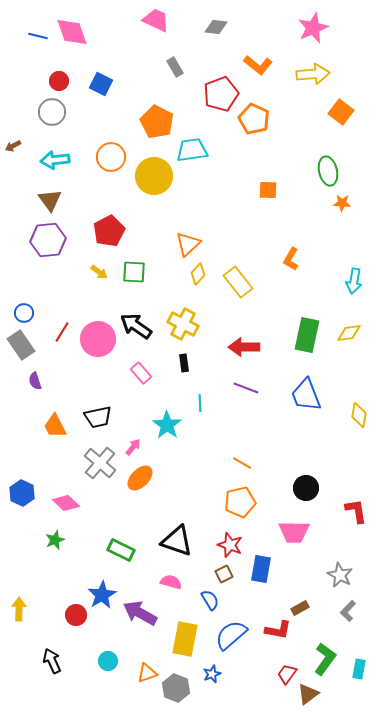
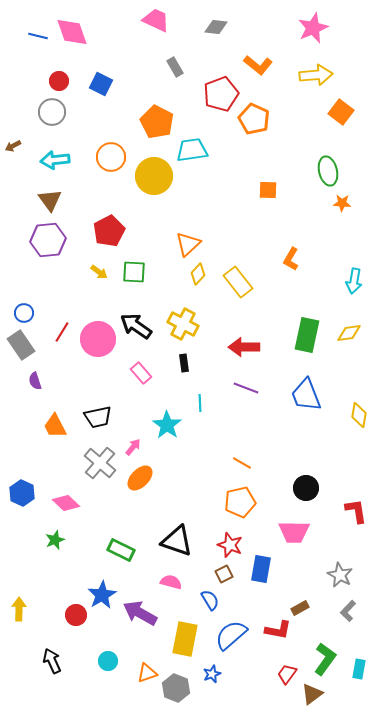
yellow arrow at (313, 74): moved 3 px right, 1 px down
brown triangle at (308, 694): moved 4 px right
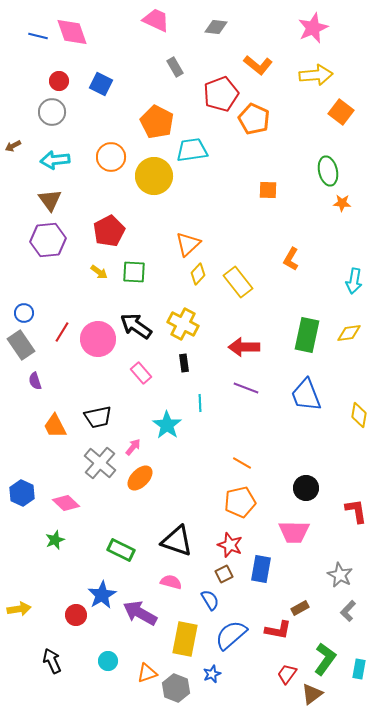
yellow arrow at (19, 609): rotated 80 degrees clockwise
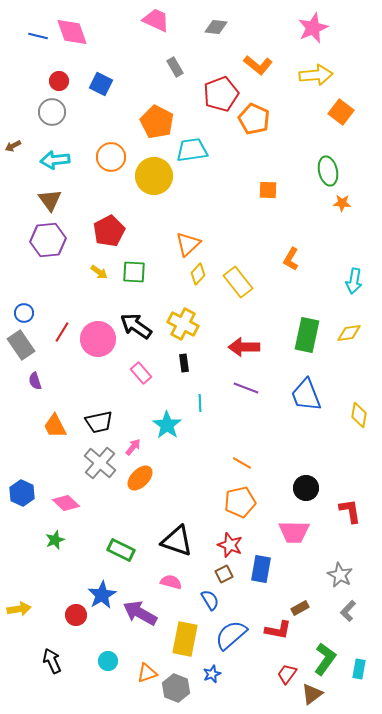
black trapezoid at (98, 417): moved 1 px right, 5 px down
red L-shape at (356, 511): moved 6 px left
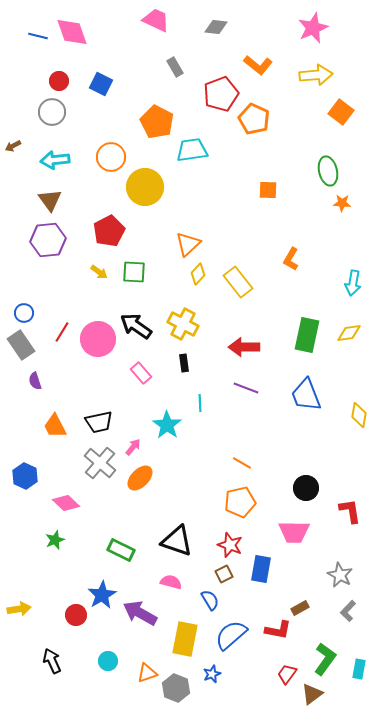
yellow circle at (154, 176): moved 9 px left, 11 px down
cyan arrow at (354, 281): moved 1 px left, 2 px down
blue hexagon at (22, 493): moved 3 px right, 17 px up
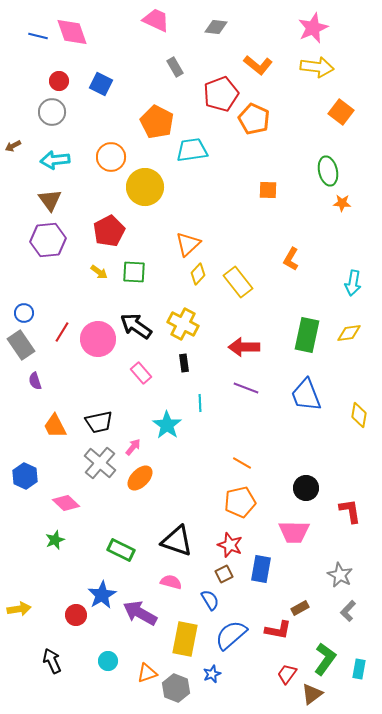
yellow arrow at (316, 75): moved 1 px right, 8 px up; rotated 12 degrees clockwise
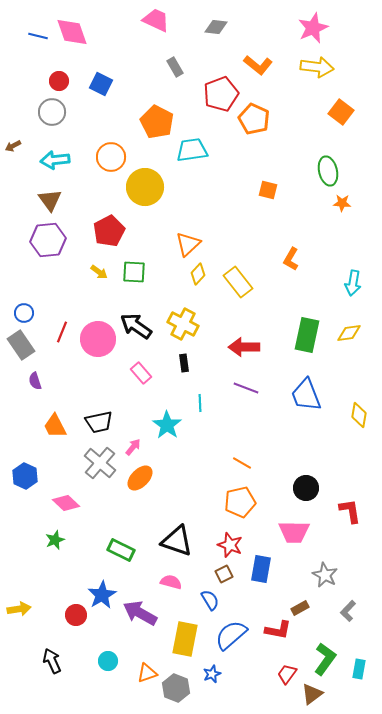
orange square at (268, 190): rotated 12 degrees clockwise
red line at (62, 332): rotated 10 degrees counterclockwise
gray star at (340, 575): moved 15 px left
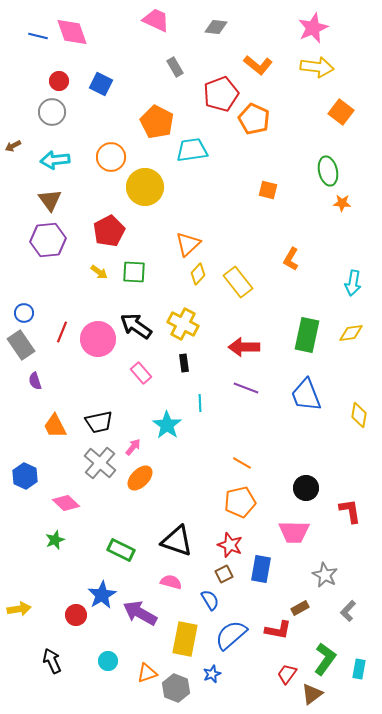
yellow diamond at (349, 333): moved 2 px right
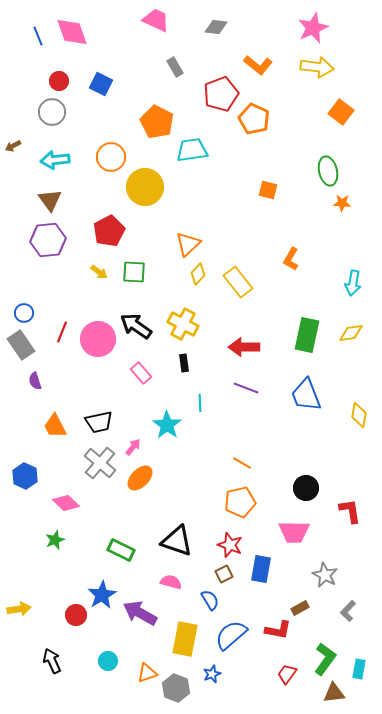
blue line at (38, 36): rotated 54 degrees clockwise
brown triangle at (312, 694): moved 22 px right, 1 px up; rotated 30 degrees clockwise
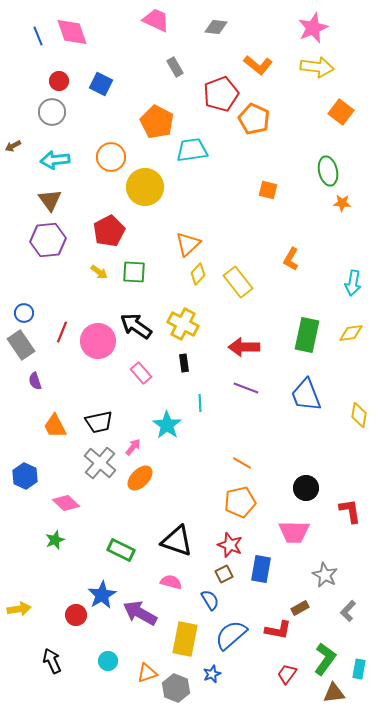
pink circle at (98, 339): moved 2 px down
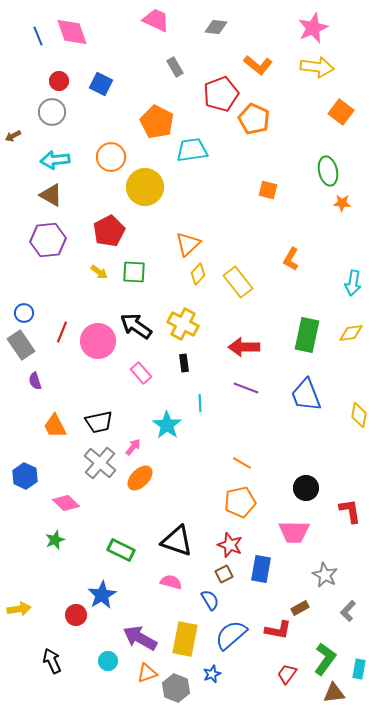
brown arrow at (13, 146): moved 10 px up
brown triangle at (50, 200): moved 1 px right, 5 px up; rotated 25 degrees counterclockwise
purple arrow at (140, 613): moved 25 px down
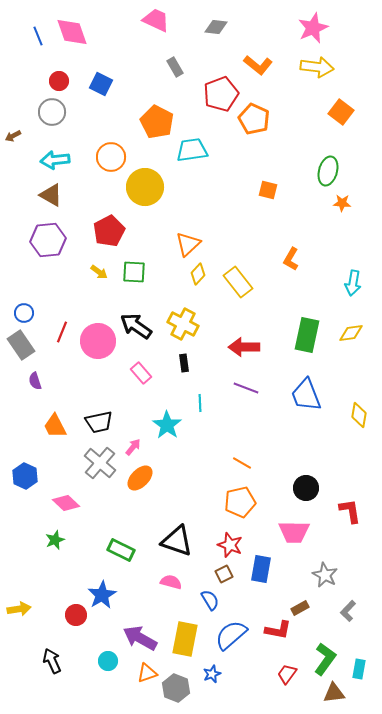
green ellipse at (328, 171): rotated 28 degrees clockwise
